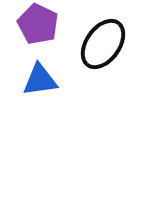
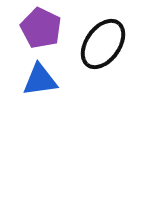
purple pentagon: moved 3 px right, 4 px down
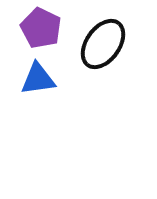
blue triangle: moved 2 px left, 1 px up
